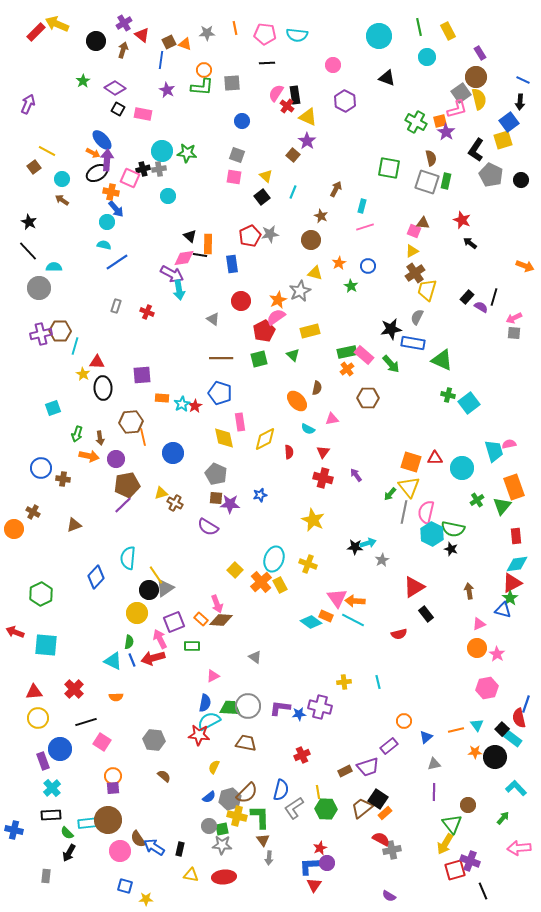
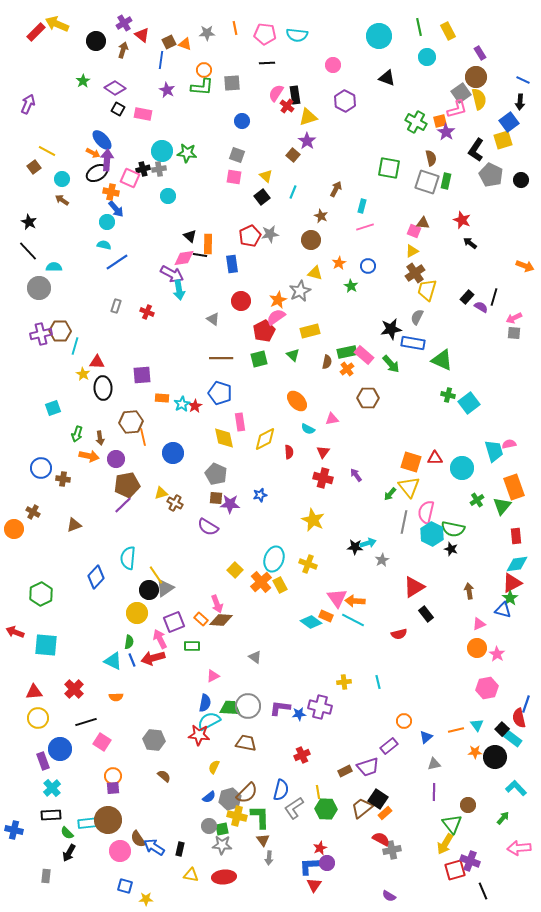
yellow triangle at (308, 117): rotated 42 degrees counterclockwise
brown semicircle at (317, 388): moved 10 px right, 26 px up
gray line at (404, 512): moved 10 px down
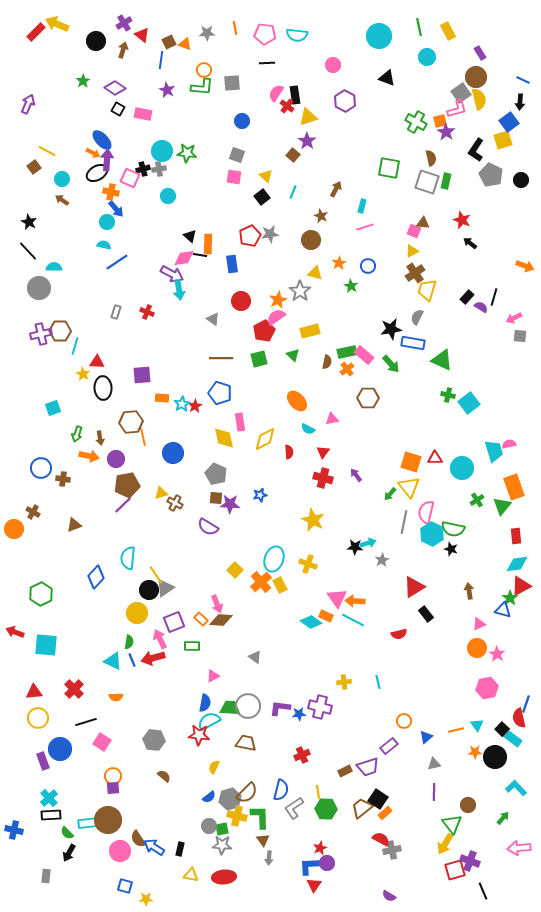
gray star at (300, 291): rotated 10 degrees counterclockwise
gray rectangle at (116, 306): moved 6 px down
gray square at (514, 333): moved 6 px right, 3 px down
red triangle at (512, 583): moved 9 px right, 3 px down
cyan cross at (52, 788): moved 3 px left, 10 px down
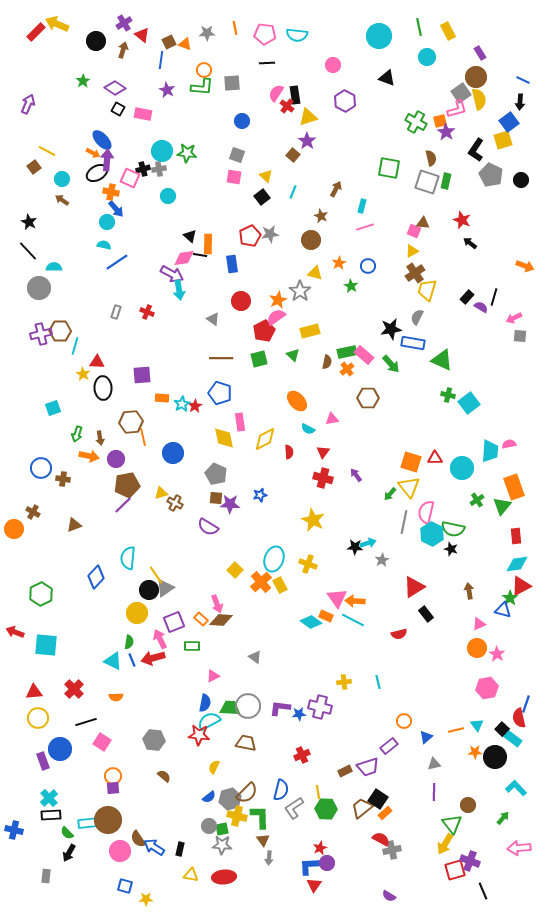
cyan trapezoid at (494, 451): moved 4 px left; rotated 20 degrees clockwise
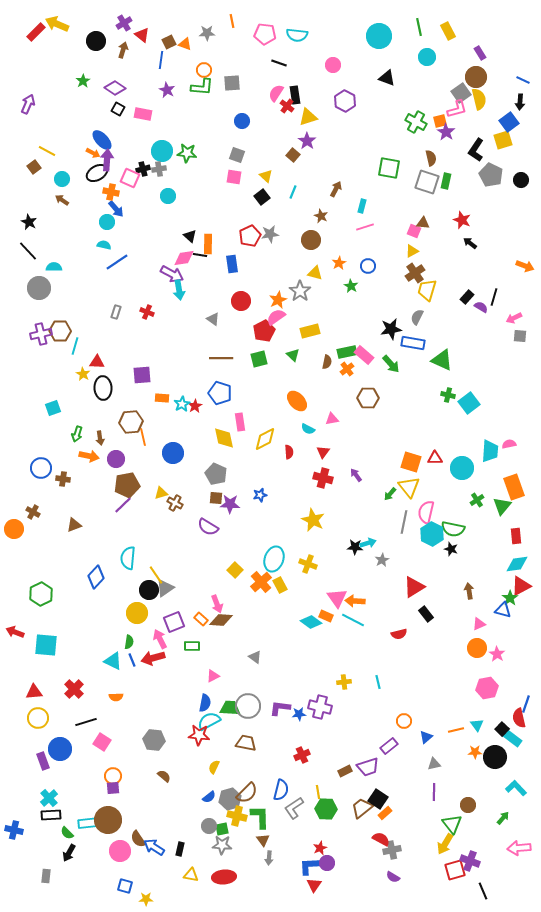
orange line at (235, 28): moved 3 px left, 7 px up
black line at (267, 63): moved 12 px right; rotated 21 degrees clockwise
purple semicircle at (389, 896): moved 4 px right, 19 px up
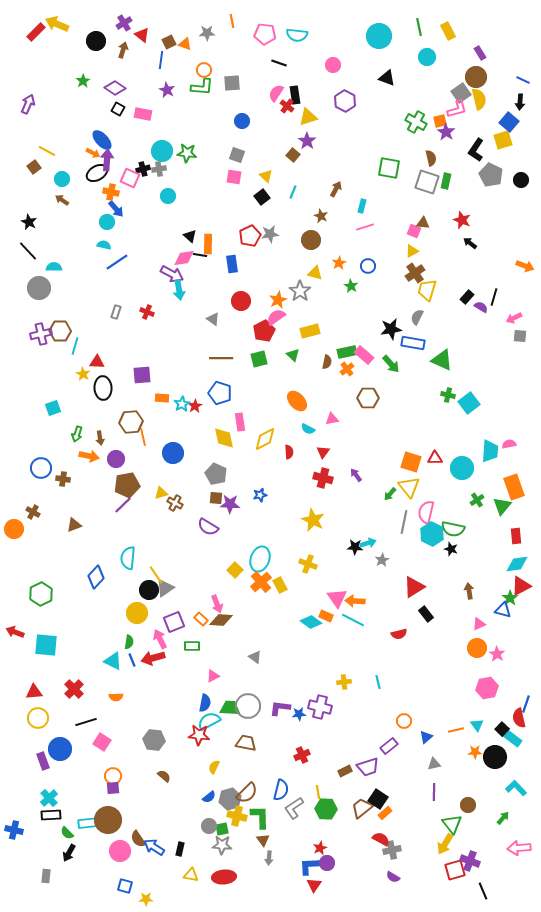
blue square at (509, 122): rotated 12 degrees counterclockwise
cyan ellipse at (274, 559): moved 14 px left
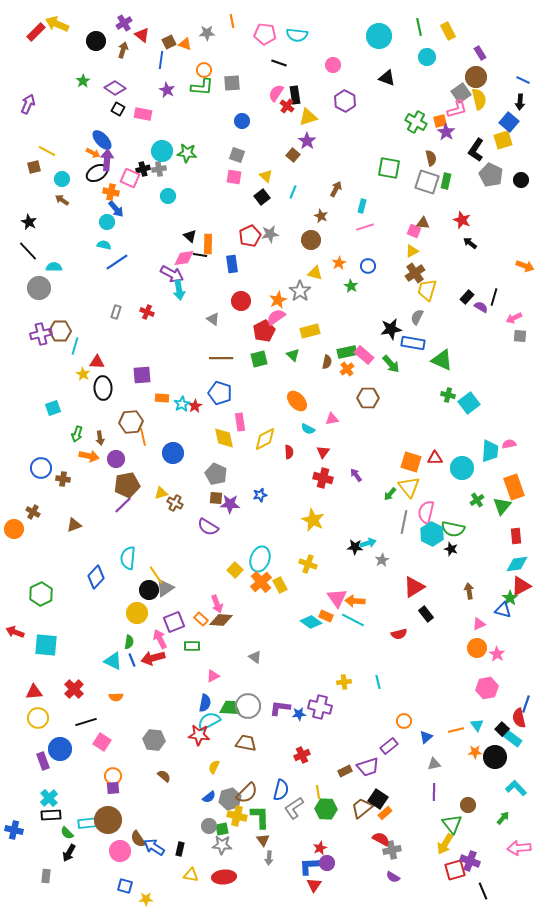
brown square at (34, 167): rotated 24 degrees clockwise
